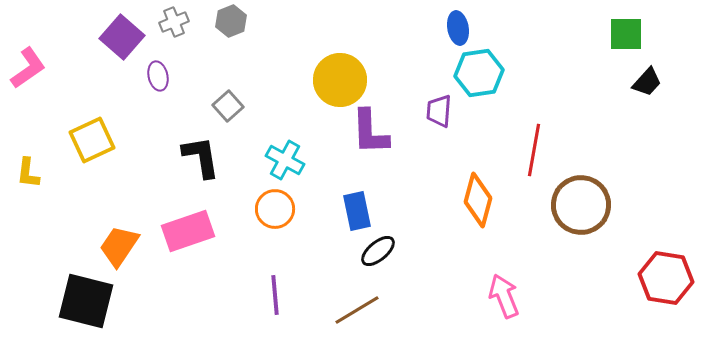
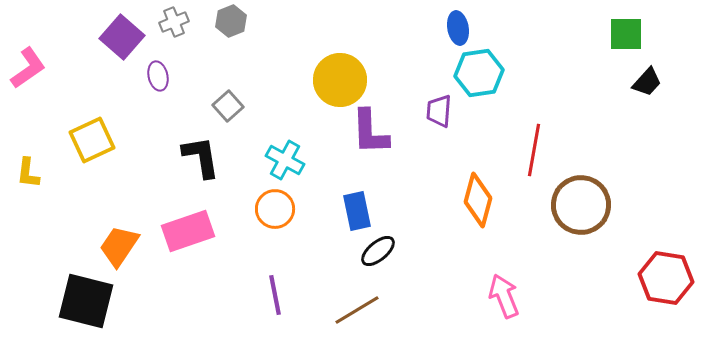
purple line: rotated 6 degrees counterclockwise
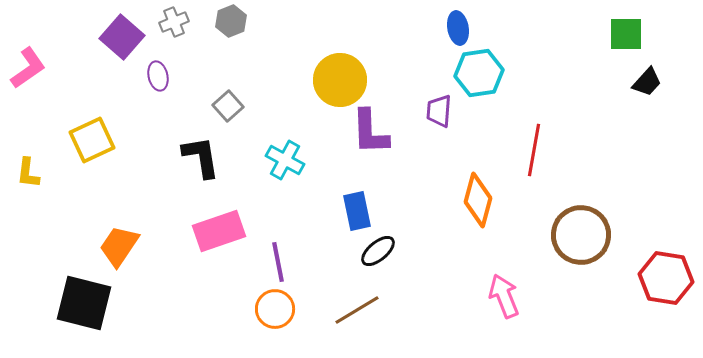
brown circle: moved 30 px down
orange circle: moved 100 px down
pink rectangle: moved 31 px right
purple line: moved 3 px right, 33 px up
black square: moved 2 px left, 2 px down
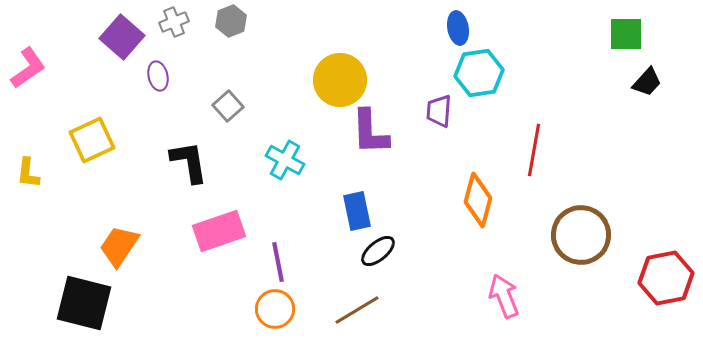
black L-shape: moved 12 px left, 5 px down
red hexagon: rotated 20 degrees counterclockwise
